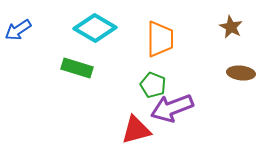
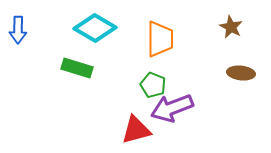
blue arrow: rotated 56 degrees counterclockwise
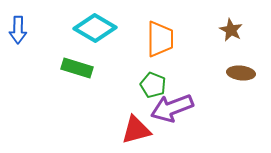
brown star: moved 3 px down
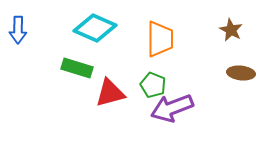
cyan diamond: rotated 6 degrees counterclockwise
red triangle: moved 26 px left, 37 px up
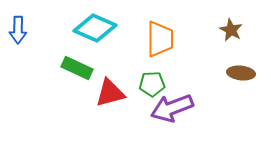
green rectangle: rotated 8 degrees clockwise
green pentagon: moved 1 px left, 1 px up; rotated 25 degrees counterclockwise
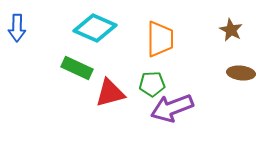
blue arrow: moved 1 px left, 2 px up
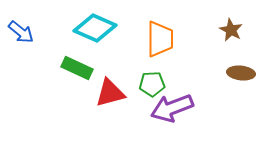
blue arrow: moved 4 px right, 4 px down; rotated 52 degrees counterclockwise
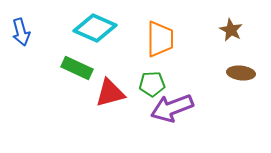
blue arrow: rotated 36 degrees clockwise
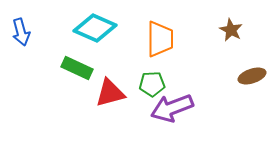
brown ellipse: moved 11 px right, 3 px down; rotated 24 degrees counterclockwise
